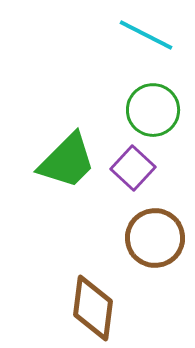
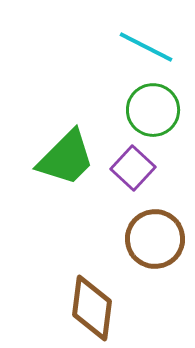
cyan line: moved 12 px down
green trapezoid: moved 1 px left, 3 px up
brown circle: moved 1 px down
brown diamond: moved 1 px left
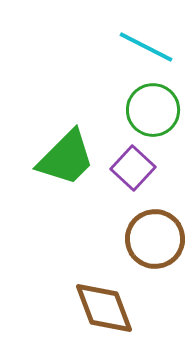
brown diamond: moved 12 px right; rotated 28 degrees counterclockwise
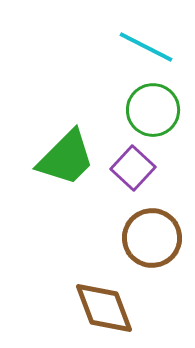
brown circle: moved 3 px left, 1 px up
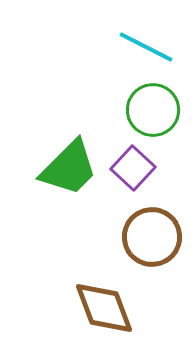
green trapezoid: moved 3 px right, 10 px down
brown circle: moved 1 px up
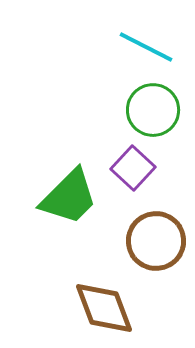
green trapezoid: moved 29 px down
brown circle: moved 4 px right, 4 px down
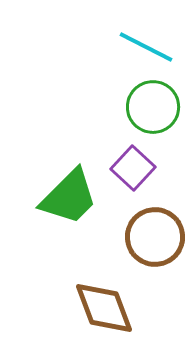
green circle: moved 3 px up
brown circle: moved 1 px left, 4 px up
